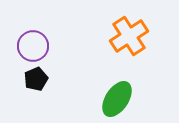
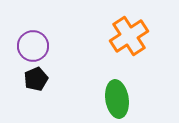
green ellipse: rotated 42 degrees counterclockwise
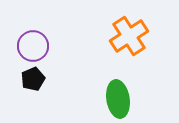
black pentagon: moved 3 px left
green ellipse: moved 1 px right
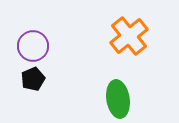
orange cross: rotated 6 degrees counterclockwise
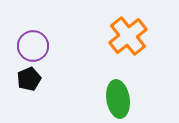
orange cross: moved 1 px left
black pentagon: moved 4 px left
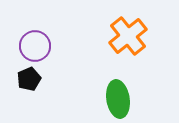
purple circle: moved 2 px right
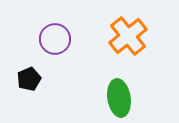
purple circle: moved 20 px right, 7 px up
green ellipse: moved 1 px right, 1 px up
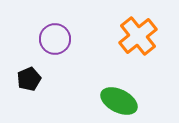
orange cross: moved 10 px right
green ellipse: moved 3 px down; rotated 54 degrees counterclockwise
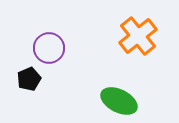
purple circle: moved 6 px left, 9 px down
